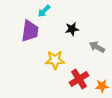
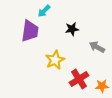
yellow star: rotated 24 degrees counterclockwise
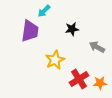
orange star: moved 2 px left, 3 px up
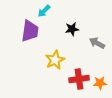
gray arrow: moved 4 px up
red cross: rotated 24 degrees clockwise
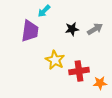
gray arrow: moved 2 px left, 14 px up; rotated 119 degrees clockwise
yellow star: rotated 18 degrees counterclockwise
red cross: moved 8 px up
